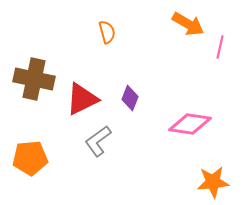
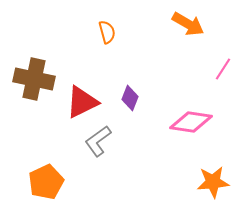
pink line: moved 3 px right, 22 px down; rotated 20 degrees clockwise
red triangle: moved 3 px down
pink diamond: moved 1 px right, 2 px up
orange pentagon: moved 16 px right, 24 px down; rotated 20 degrees counterclockwise
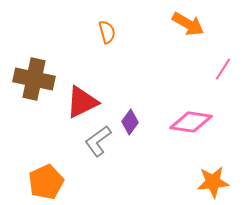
purple diamond: moved 24 px down; rotated 15 degrees clockwise
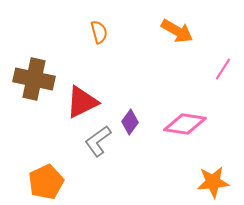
orange arrow: moved 11 px left, 7 px down
orange semicircle: moved 8 px left
pink diamond: moved 6 px left, 2 px down
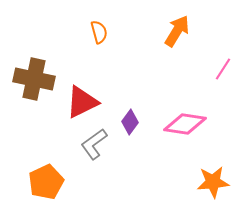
orange arrow: rotated 88 degrees counterclockwise
gray L-shape: moved 4 px left, 3 px down
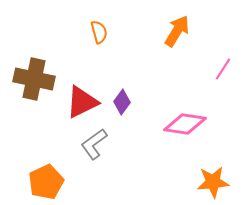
purple diamond: moved 8 px left, 20 px up
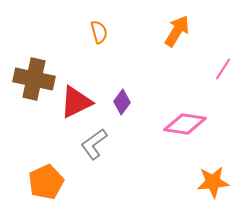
red triangle: moved 6 px left
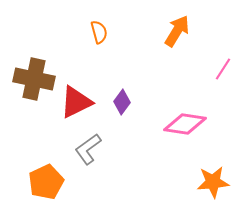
gray L-shape: moved 6 px left, 5 px down
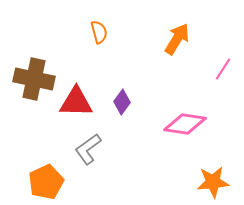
orange arrow: moved 8 px down
red triangle: rotated 27 degrees clockwise
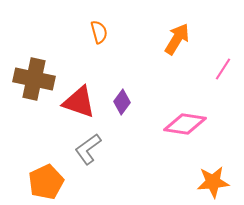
red triangle: moved 3 px right; rotated 18 degrees clockwise
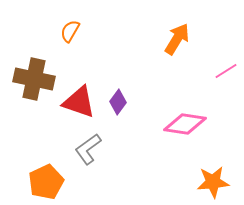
orange semicircle: moved 29 px left, 1 px up; rotated 135 degrees counterclockwise
pink line: moved 3 px right, 2 px down; rotated 25 degrees clockwise
purple diamond: moved 4 px left
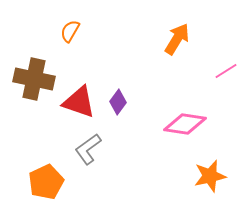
orange star: moved 3 px left, 6 px up; rotated 8 degrees counterclockwise
